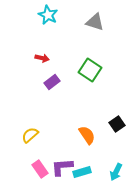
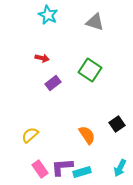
purple rectangle: moved 1 px right, 1 px down
cyan arrow: moved 4 px right, 4 px up
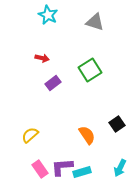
green square: rotated 25 degrees clockwise
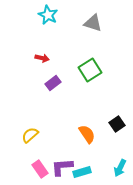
gray triangle: moved 2 px left, 1 px down
orange semicircle: moved 1 px up
